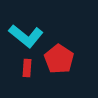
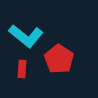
red rectangle: moved 5 px left, 1 px down
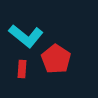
red pentagon: moved 3 px left
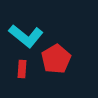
red pentagon: rotated 8 degrees clockwise
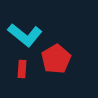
cyan L-shape: moved 1 px left, 1 px up
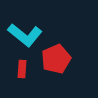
red pentagon: rotated 8 degrees clockwise
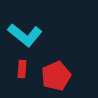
red pentagon: moved 17 px down
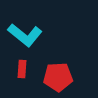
red pentagon: moved 2 px right, 1 px down; rotated 20 degrees clockwise
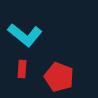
red pentagon: moved 1 px right; rotated 24 degrees clockwise
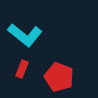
red rectangle: rotated 18 degrees clockwise
